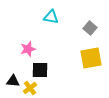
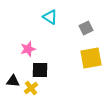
cyan triangle: moved 1 px left; rotated 21 degrees clockwise
gray square: moved 4 px left; rotated 24 degrees clockwise
yellow cross: moved 1 px right
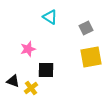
yellow square: moved 1 px up
black square: moved 6 px right
black triangle: rotated 16 degrees clockwise
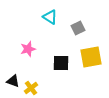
gray square: moved 8 px left
black square: moved 15 px right, 7 px up
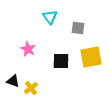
cyan triangle: rotated 21 degrees clockwise
gray square: rotated 32 degrees clockwise
pink star: rotated 28 degrees counterclockwise
black square: moved 2 px up
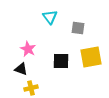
black triangle: moved 8 px right, 12 px up
yellow cross: rotated 24 degrees clockwise
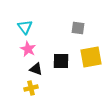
cyan triangle: moved 25 px left, 10 px down
black triangle: moved 15 px right
